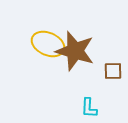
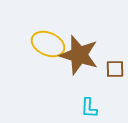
brown star: moved 4 px right, 4 px down
brown square: moved 2 px right, 2 px up
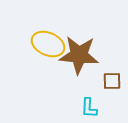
brown star: rotated 12 degrees counterclockwise
brown square: moved 3 px left, 12 px down
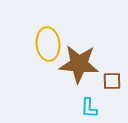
yellow ellipse: rotated 60 degrees clockwise
brown star: moved 9 px down
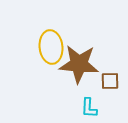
yellow ellipse: moved 3 px right, 3 px down
brown square: moved 2 px left
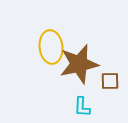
brown star: rotated 18 degrees counterclockwise
cyan L-shape: moved 7 px left, 1 px up
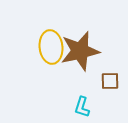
brown star: moved 1 px right, 13 px up
cyan L-shape: rotated 15 degrees clockwise
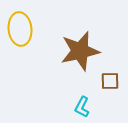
yellow ellipse: moved 31 px left, 18 px up
cyan L-shape: rotated 10 degrees clockwise
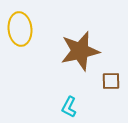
brown square: moved 1 px right
cyan L-shape: moved 13 px left
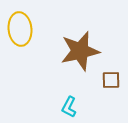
brown square: moved 1 px up
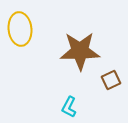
brown star: rotated 12 degrees clockwise
brown square: rotated 24 degrees counterclockwise
